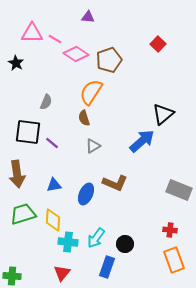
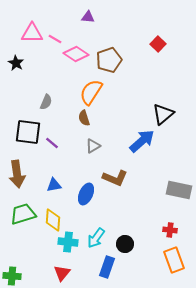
brown L-shape: moved 5 px up
gray rectangle: rotated 10 degrees counterclockwise
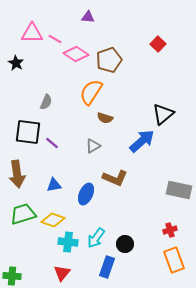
brown semicircle: moved 21 px right; rotated 56 degrees counterclockwise
yellow diamond: rotated 75 degrees counterclockwise
red cross: rotated 24 degrees counterclockwise
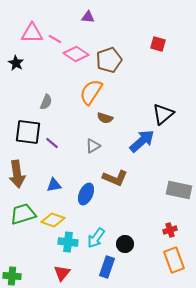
red square: rotated 28 degrees counterclockwise
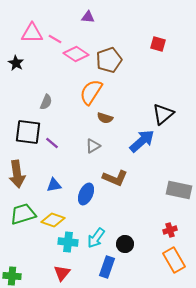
orange rectangle: rotated 10 degrees counterclockwise
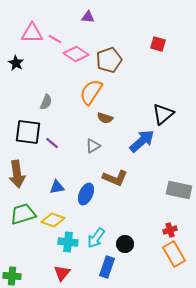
blue triangle: moved 3 px right, 2 px down
orange rectangle: moved 6 px up
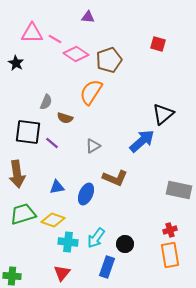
brown semicircle: moved 40 px left
orange rectangle: moved 4 px left, 1 px down; rotated 20 degrees clockwise
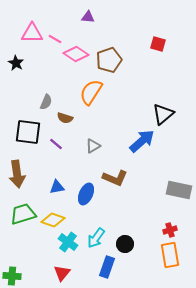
purple line: moved 4 px right, 1 px down
cyan cross: rotated 30 degrees clockwise
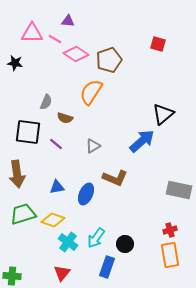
purple triangle: moved 20 px left, 4 px down
black star: moved 1 px left; rotated 21 degrees counterclockwise
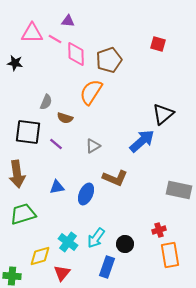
pink diamond: rotated 55 degrees clockwise
yellow diamond: moved 13 px left, 36 px down; rotated 35 degrees counterclockwise
red cross: moved 11 px left
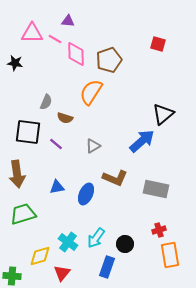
gray rectangle: moved 23 px left, 1 px up
